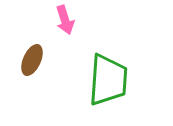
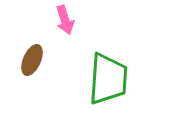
green trapezoid: moved 1 px up
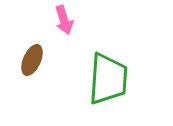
pink arrow: moved 1 px left
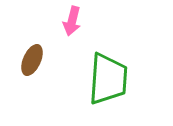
pink arrow: moved 8 px right, 1 px down; rotated 32 degrees clockwise
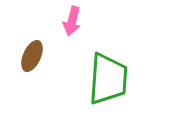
brown ellipse: moved 4 px up
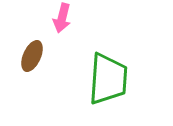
pink arrow: moved 10 px left, 3 px up
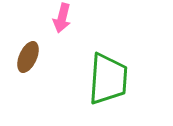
brown ellipse: moved 4 px left, 1 px down
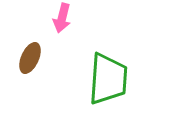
brown ellipse: moved 2 px right, 1 px down
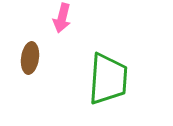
brown ellipse: rotated 16 degrees counterclockwise
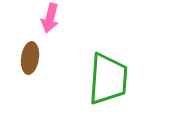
pink arrow: moved 12 px left
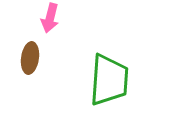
green trapezoid: moved 1 px right, 1 px down
